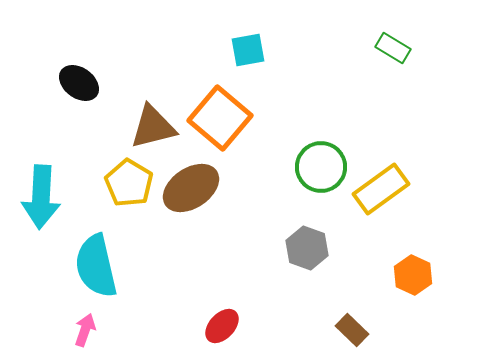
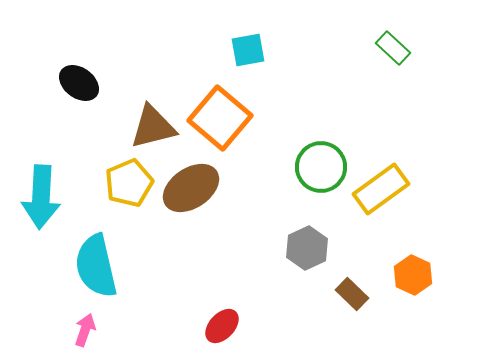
green rectangle: rotated 12 degrees clockwise
yellow pentagon: rotated 18 degrees clockwise
gray hexagon: rotated 15 degrees clockwise
brown rectangle: moved 36 px up
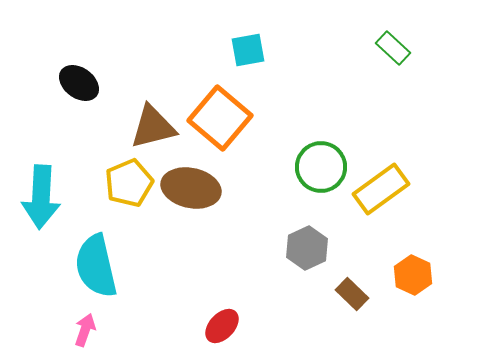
brown ellipse: rotated 46 degrees clockwise
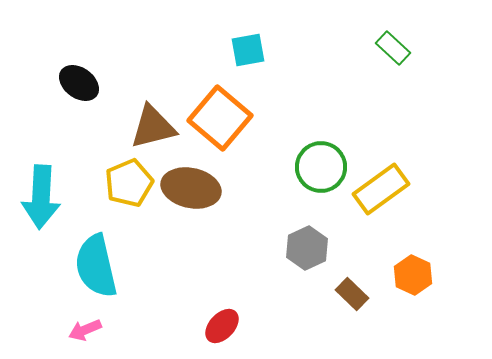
pink arrow: rotated 132 degrees counterclockwise
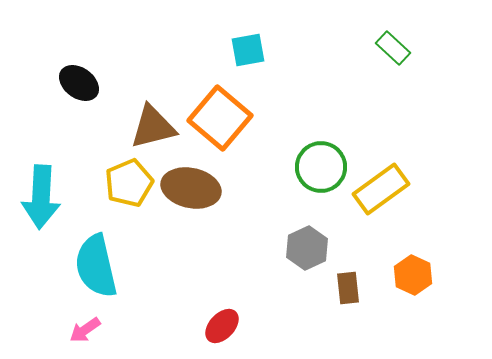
brown rectangle: moved 4 px left, 6 px up; rotated 40 degrees clockwise
pink arrow: rotated 12 degrees counterclockwise
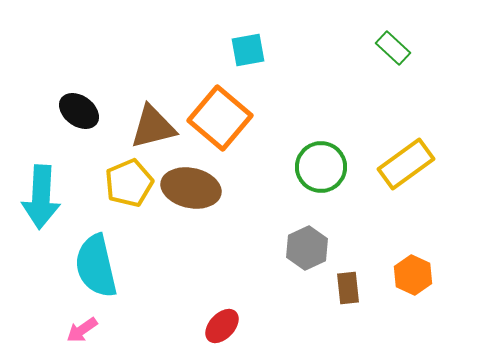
black ellipse: moved 28 px down
yellow rectangle: moved 25 px right, 25 px up
pink arrow: moved 3 px left
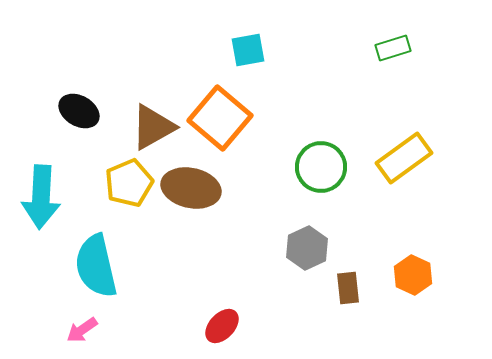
green rectangle: rotated 60 degrees counterclockwise
black ellipse: rotated 6 degrees counterclockwise
brown triangle: rotated 15 degrees counterclockwise
yellow rectangle: moved 2 px left, 6 px up
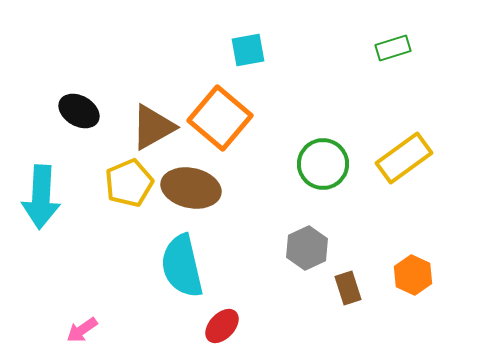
green circle: moved 2 px right, 3 px up
cyan semicircle: moved 86 px right
brown rectangle: rotated 12 degrees counterclockwise
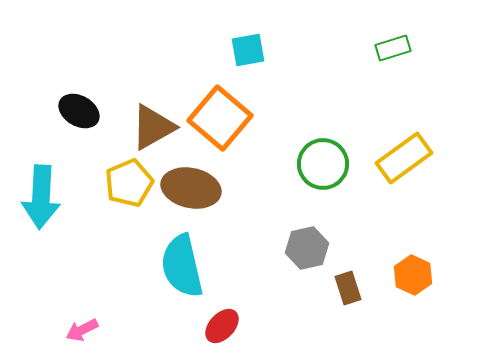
gray hexagon: rotated 12 degrees clockwise
pink arrow: rotated 8 degrees clockwise
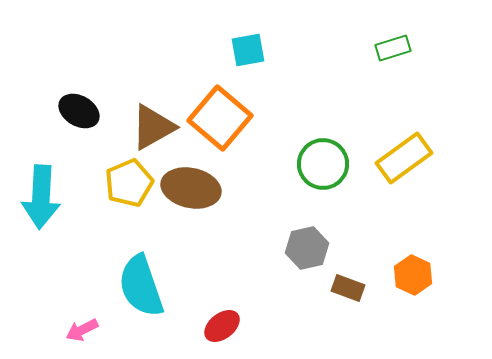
cyan semicircle: moved 41 px left, 20 px down; rotated 6 degrees counterclockwise
brown rectangle: rotated 52 degrees counterclockwise
red ellipse: rotated 9 degrees clockwise
